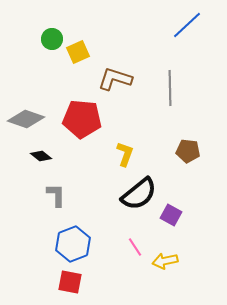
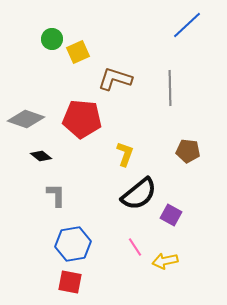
blue hexagon: rotated 12 degrees clockwise
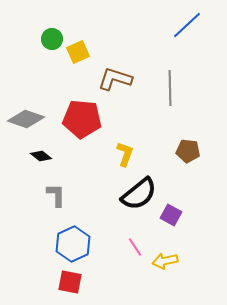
blue hexagon: rotated 16 degrees counterclockwise
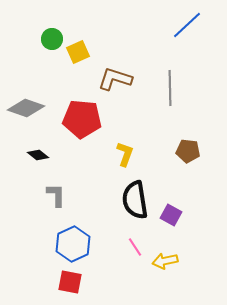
gray diamond: moved 11 px up
black diamond: moved 3 px left, 1 px up
black semicircle: moved 4 px left, 6 px down; rotated 120 degrees clockwise
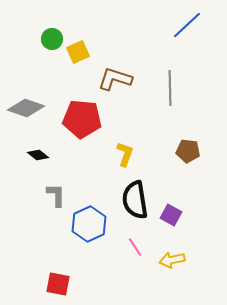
blue hexagon: moved 16 px right, 20 px up
yellow arrow: moved 7 px right, 1 px up
red square: moved 12 px left, 2 px down
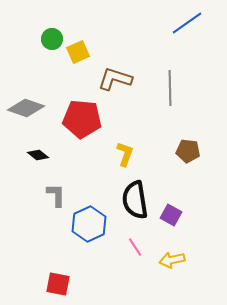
blue line: moved 2 px up; rotated 8 degrees clockwise
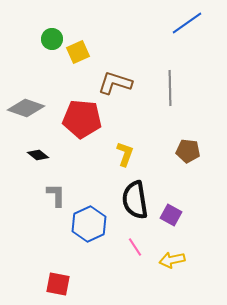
brown L-shape: moved 4 px down
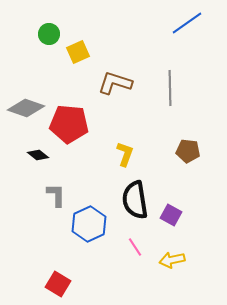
green circle: moved 3 px left, 5 px up
red pentagon: moved 13 px left, 5 px down
red square: rotated 20 degrees clockwise
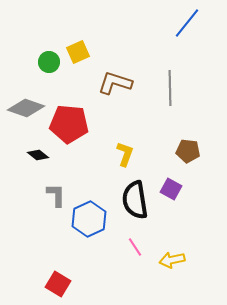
blue line: rotated 16 degrees counterclockwise
green circle: moved 28 px down
purple square: moved 26 px up
blue hexagon: moved 5 px up
